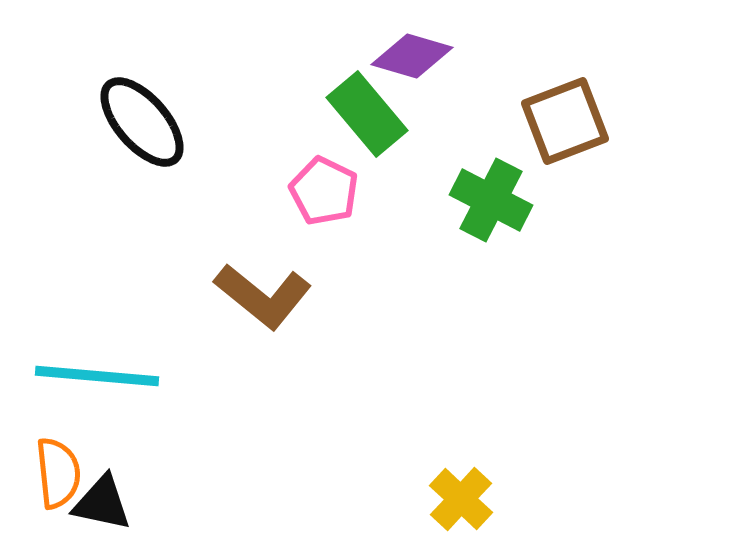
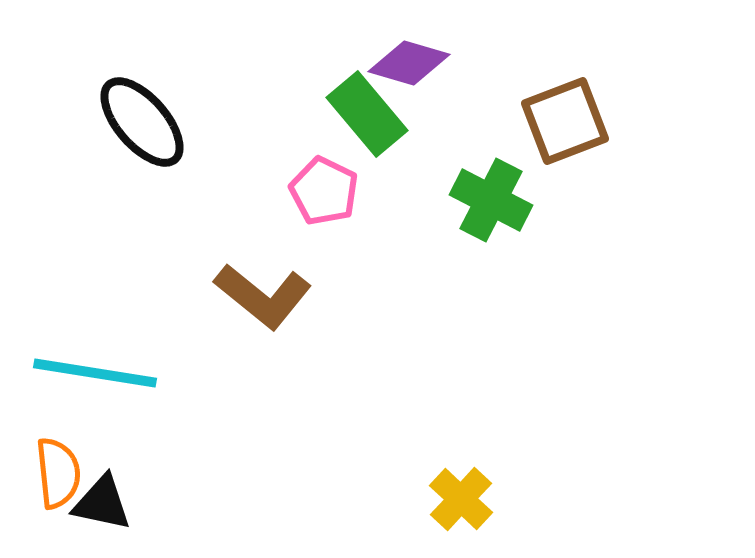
purple diamond: moved 3 px left, 7 px down
cyan line: moved 2 px left, 3 px up; rotated 4 degrees clockwise
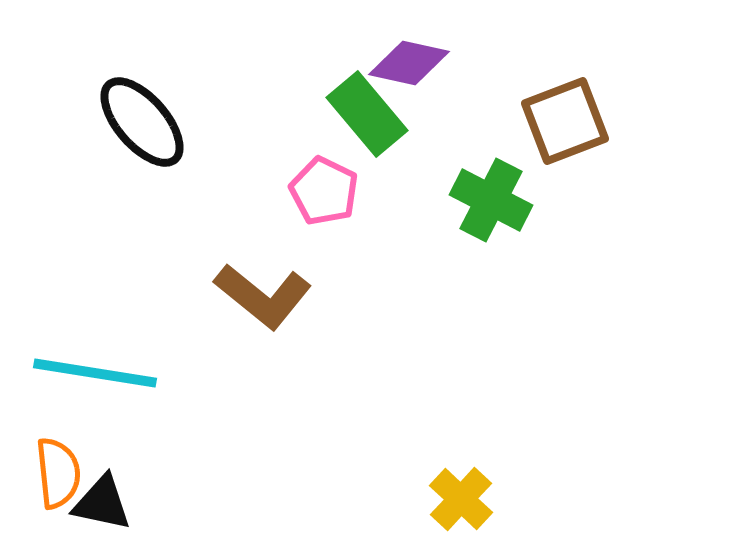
purple diamond: rotated 4 degrees counterclockwise
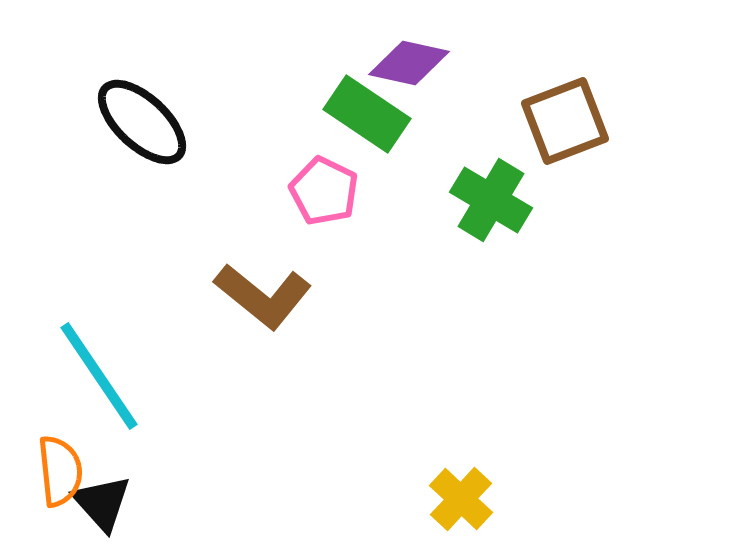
green rectangle: rotated 16 degrees counterclockwise
black ellipse: rotated 6 degrees counterclockwise
green cross: rotated 4 degrees clockwise
cyan line: moved 4 px right, 3 px down; rotated 47 degrees clockwise
orange semicircle: moved 2 px right, 2 px up
black triangle: rotated 36 degrees clockwise
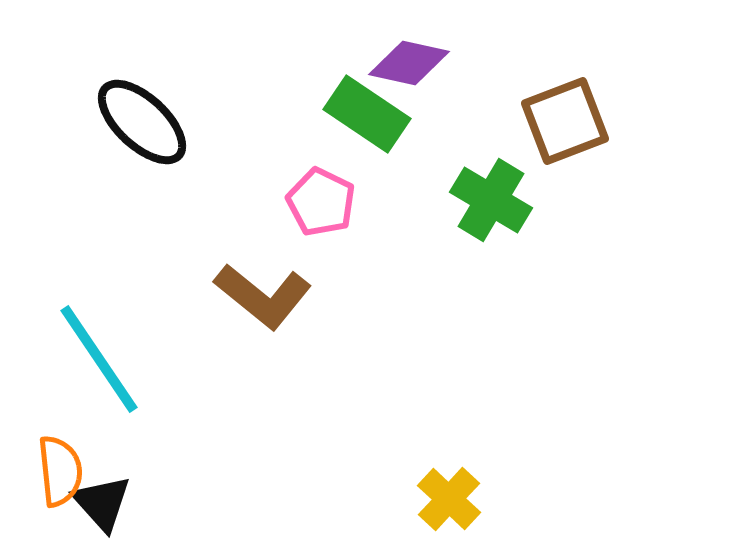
pink pentagon: moved 3 px left, 11 px down
cyan line: moved 17 px up
yellow cross: moved 12 px left
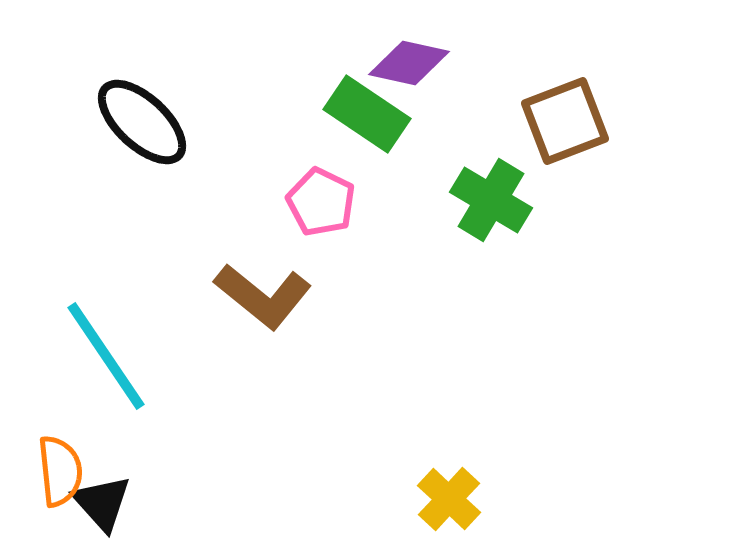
cyan line: moved 7 px right, 3 px up
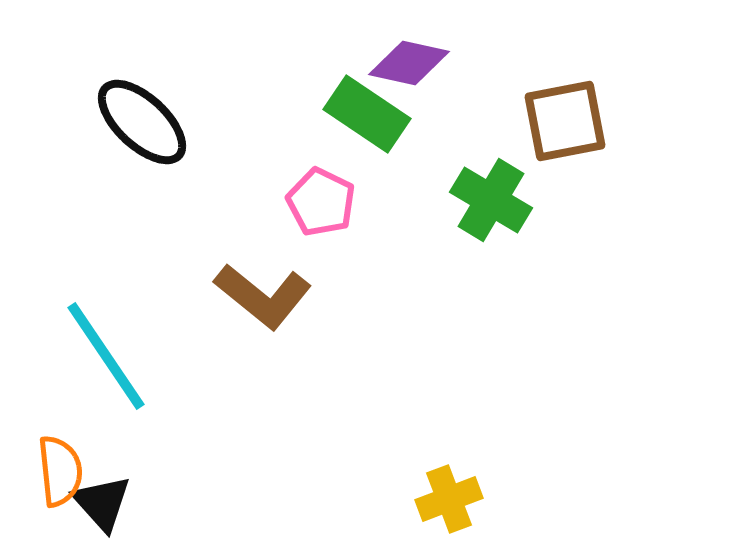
brown square: rotated 10 degrees clockwise
yellow cross: rotated 26 degrees clockwise
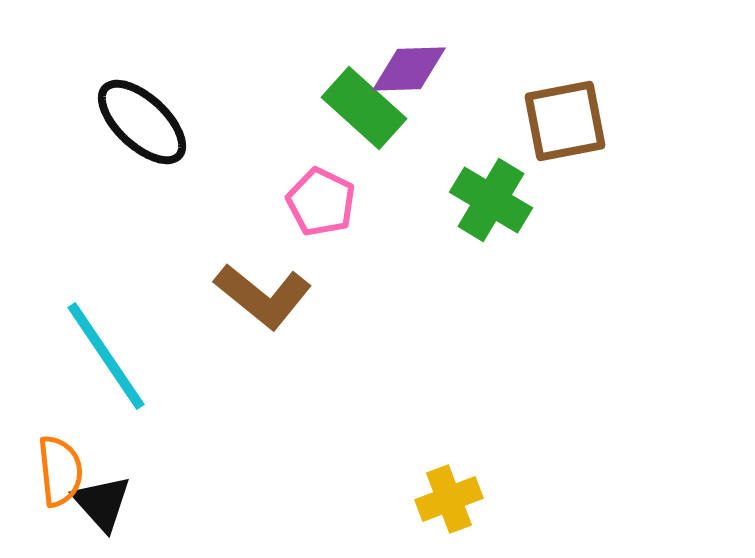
purple diamond: moved 6 px down; rotated 14 degrees counterclockwise
green rectangle: moved 3 px left, 6 px up; rotated 8 degrees clockwise
